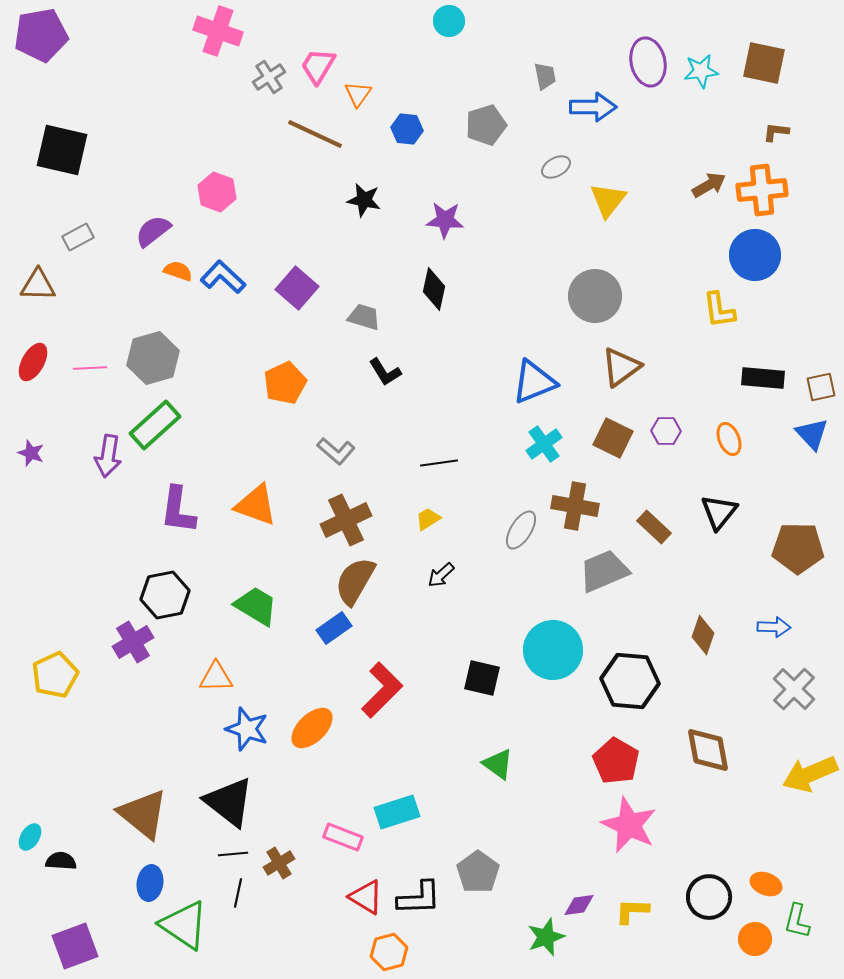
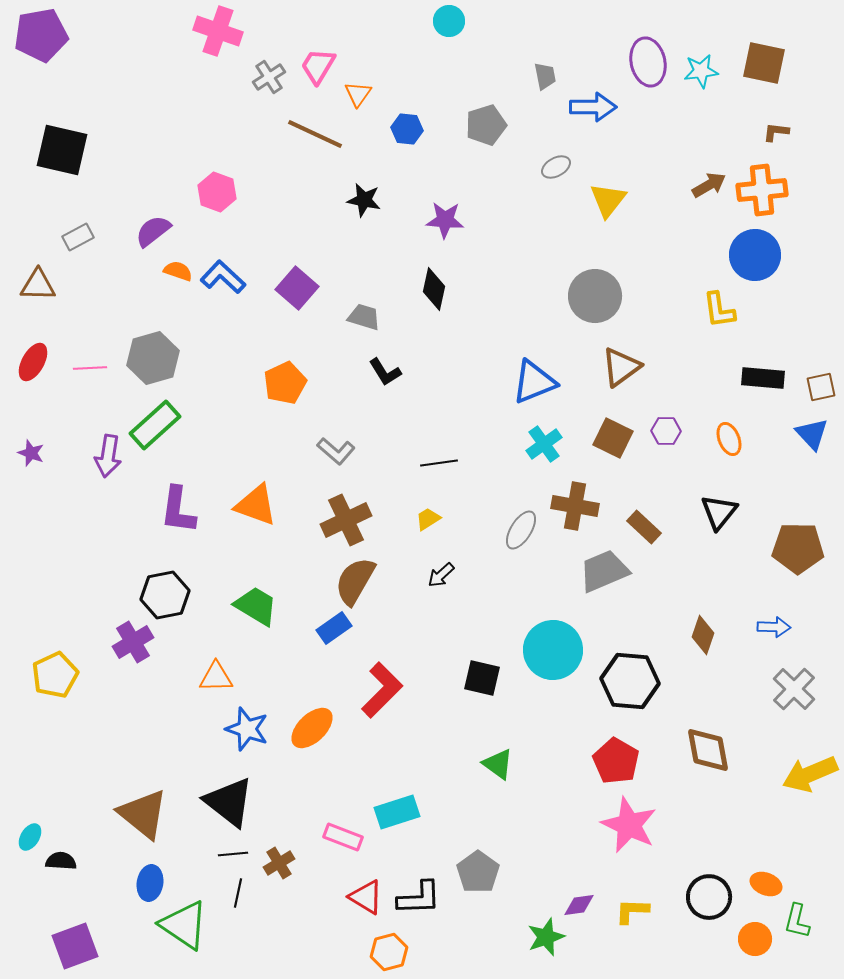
brown rectangle at (654, 527): moved 10 px left
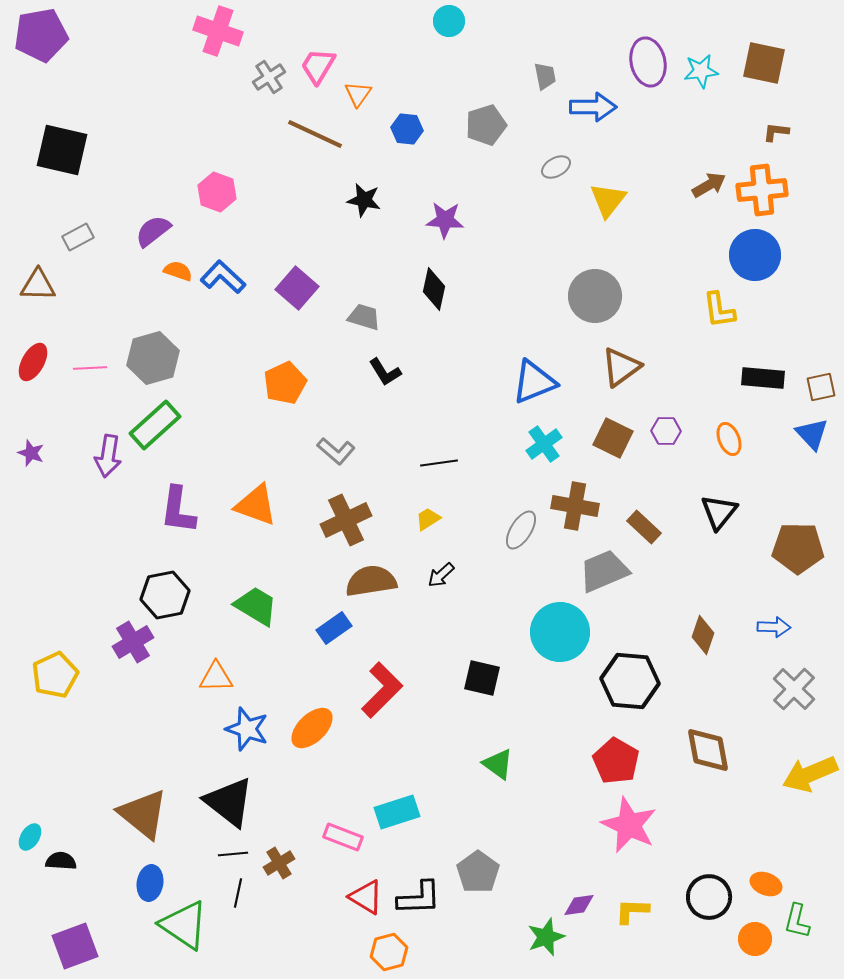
brown semicircle at (355, 581): moved 16 px right; rotated 51 degrees clockwise
cyan circle at (553, 650): moved 7 px right, 18 px up
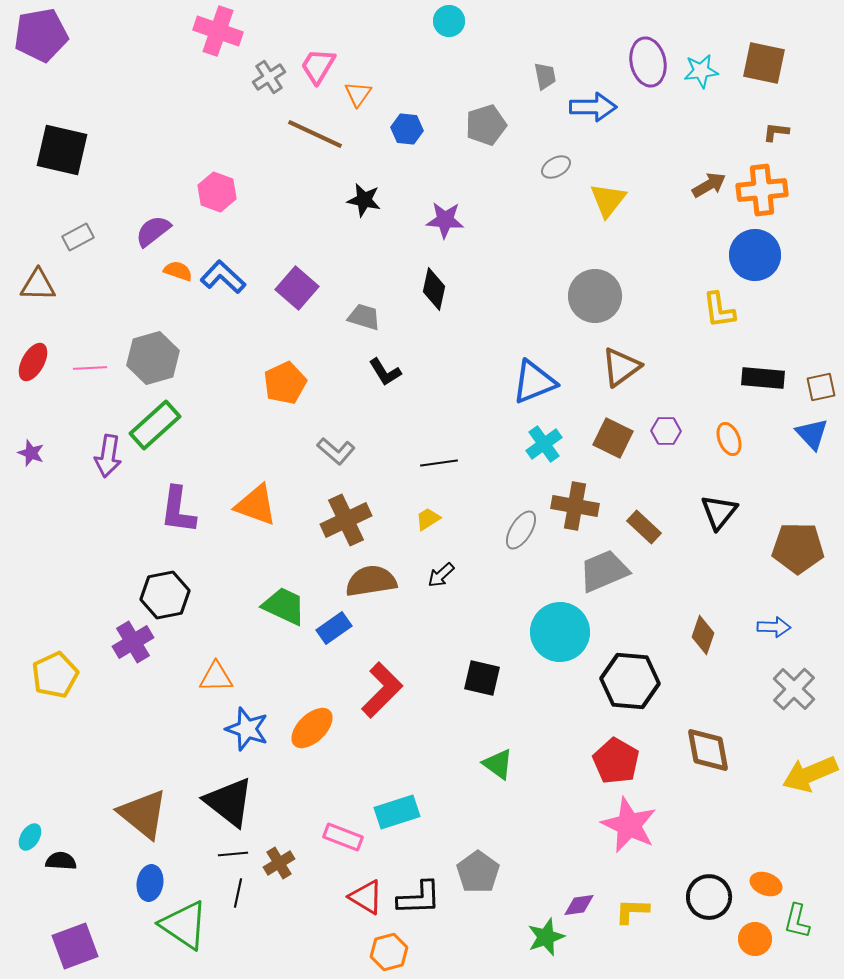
green trapezoid at (256, 606): moved 28 px right; rotated 6 degrees counterclockwise
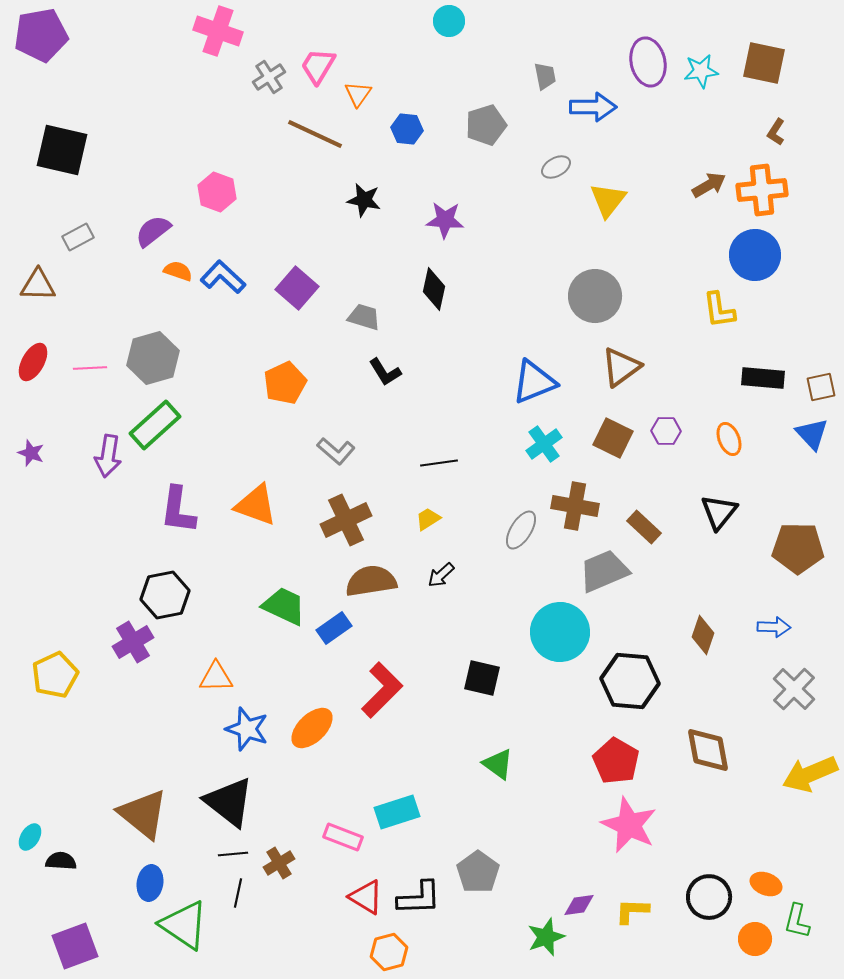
brown L-shape at (776, 132): rotated 64 degrees counterclockwise
